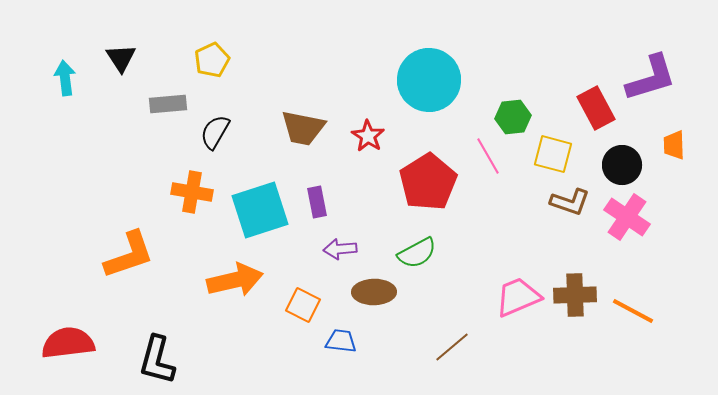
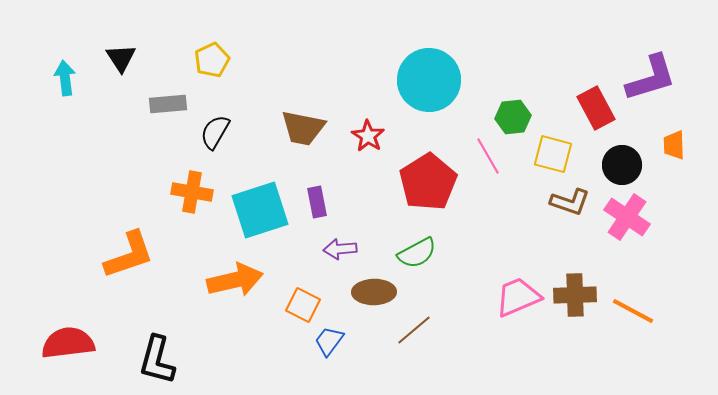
blue trapezoid: moved 12 px left; rotated 60 degrees counterclockwise
brown line: moved 38 px left, 17 px up
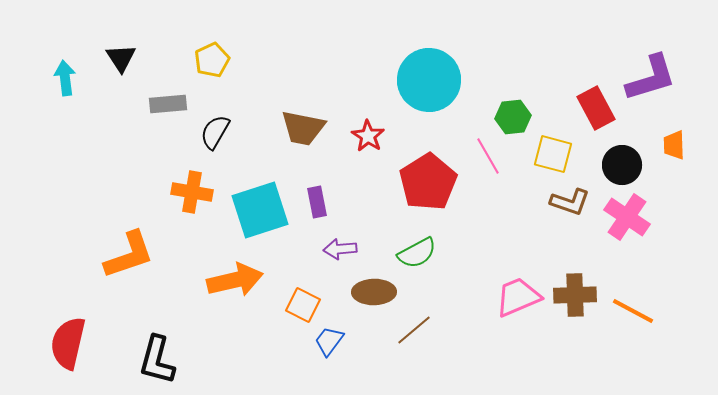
red semicircle: rotated 70 degrees counterclockwise
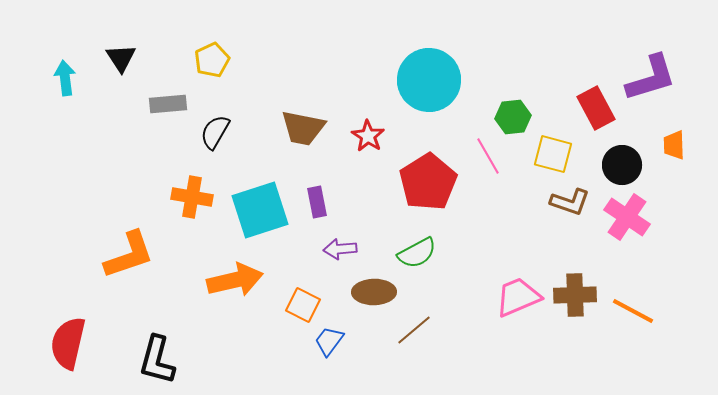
orange cross: moved 5 px down
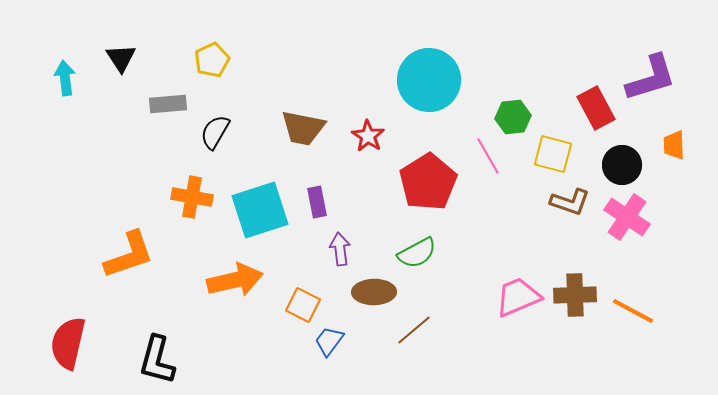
purple arrow: rotated 88 degrees clockwise
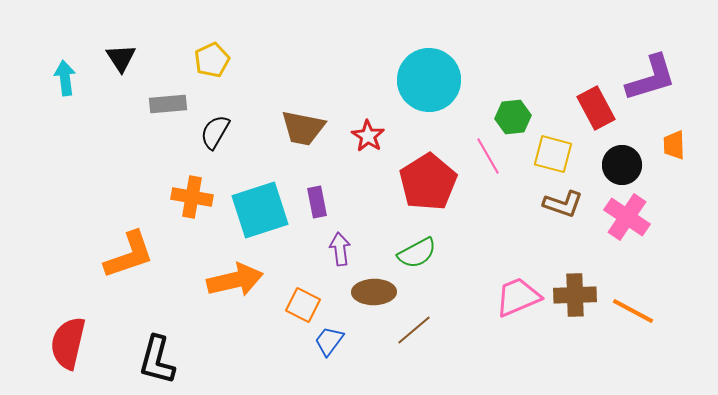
brown L-shape: moved 7 px left, 2 px down
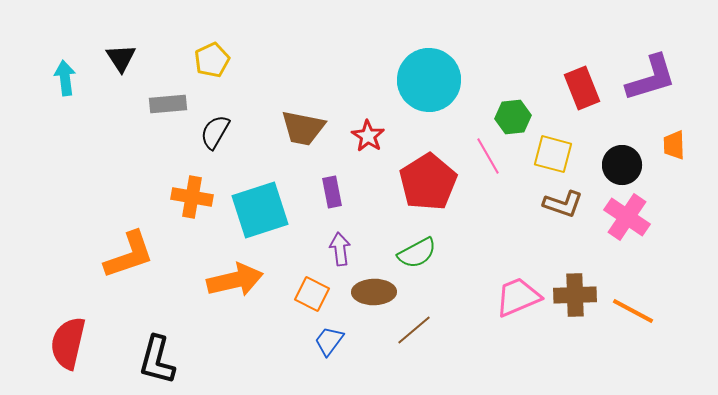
red rectangle: moved 14 px left, 20 px up; rotated 6 degrees clockwise
purple rectangle: moved 15 px right, 10 px up
orange square: moved 9 px right, 11 px up
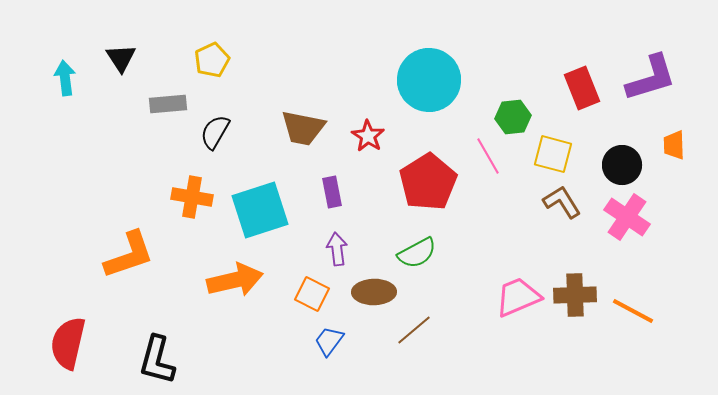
brown L-shape: moved 1 px left, 2 px up; rotated 141 degrees counterclockwise
purple arrow: moved 3 px left
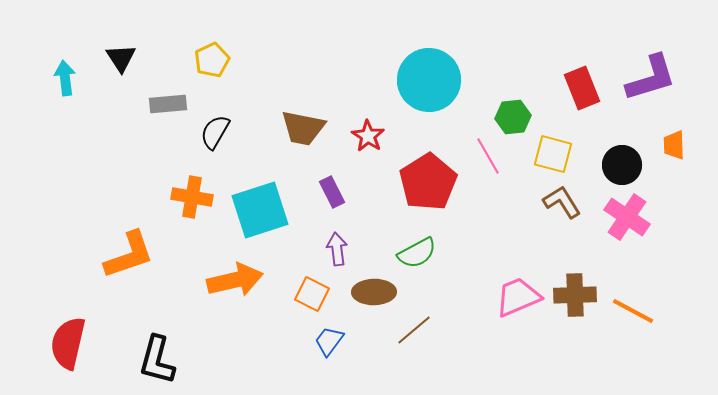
purple rectangle: rotated 16 degrees counterclockwise
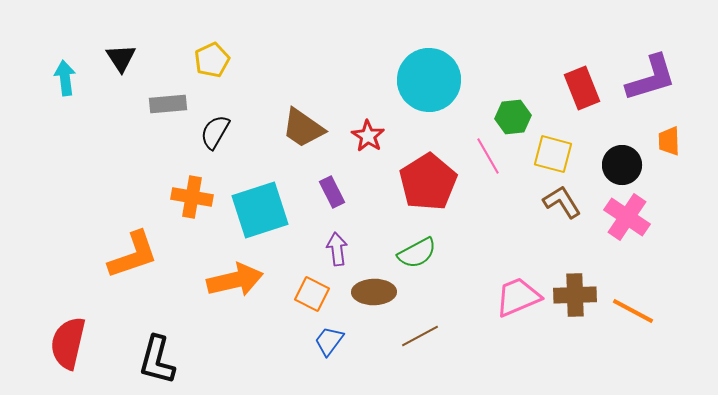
brown trapezoid: rotated 24 degrees clockwise
orange trapezoid: moved 5 px left, 4 px up
orange L-shape: moved 4 px right
brown line: moved 6 px right, 6 px down; rotated 12 degrees clockwise
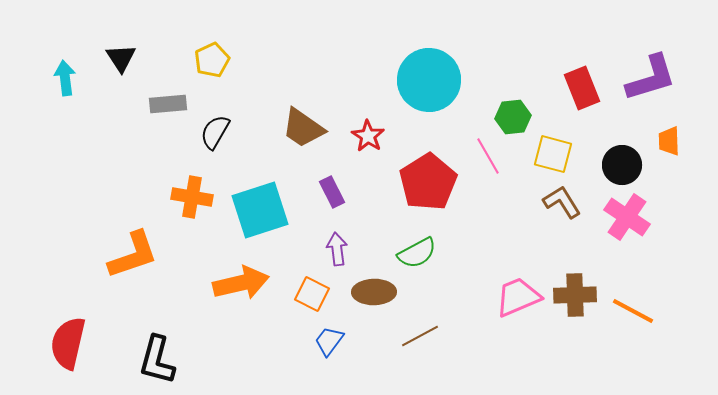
orange arrow: moved 6 px right, 3 px down
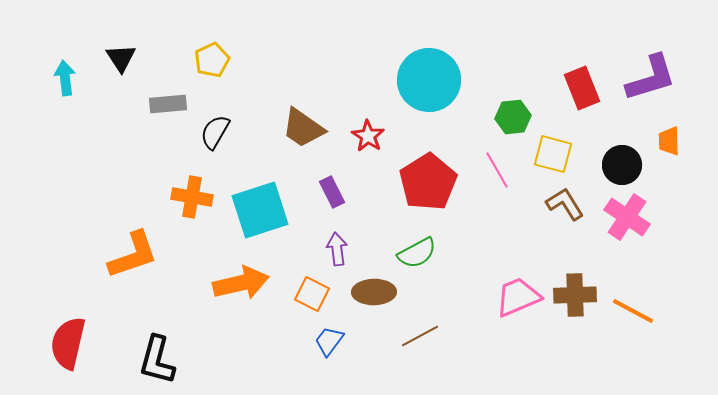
pink line: moved 9 px right, 14 px down
brown L-shape: moved 3 px right, 2 px down
